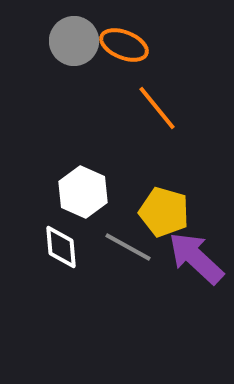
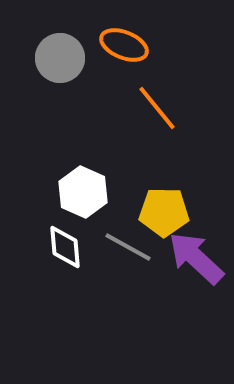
gray circle: moved 14 px left, 17 px down
yellow pentagon: rotated 15 degrees counterclockwise
white diamond: moved 4 px right
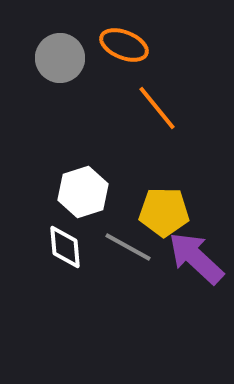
white hexagon: rotated 18 degrees clockwise
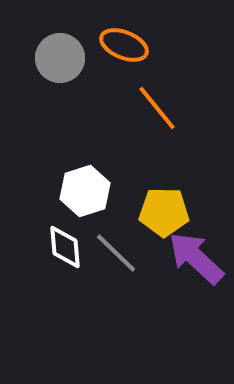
white hexagon: moved 2 px right, 1 px up
gray line: moved 12 px left, 6 px down; rotated 15 degrees clockwise
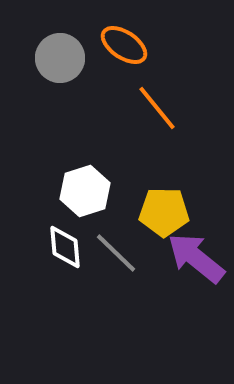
orange ellipse: rotated 12 degrees clockwise
purple arrow: rotated 4 degrees counterclockwise
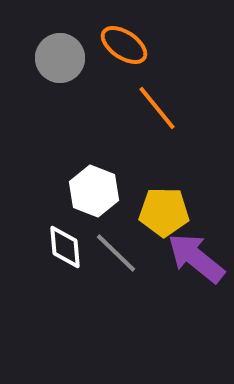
white hexagon: moved 9 px right; rotated 21 degrees counterclockwise
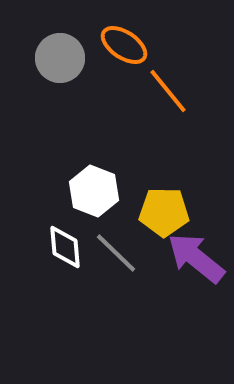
orange line: moved 11 px right, 17 px up
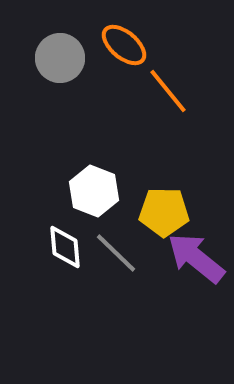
orange ellipse: rotated 6 degrees clockwise
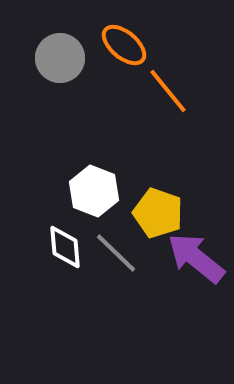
yellow pentagon: moved 6 px left, 1 px down; rotated 18 degrees clockwise
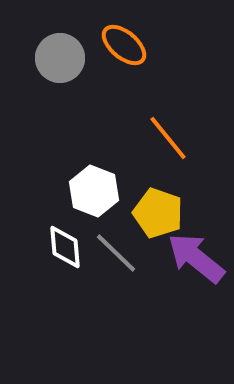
orange line: moved 47 px down
